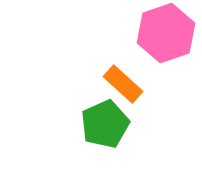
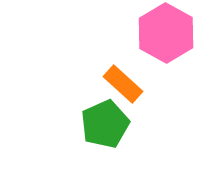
pink hexagon: rotated 12 degrees counterclockwise
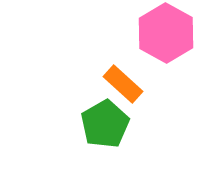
green pentagon: rotated 6 degrees counterclockwise
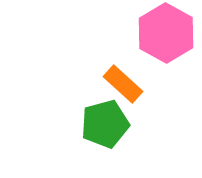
green pentagon: rotated 15 degrees clockwise
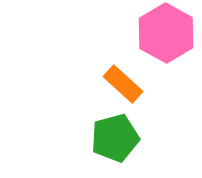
green pentagon: moved 10 px right, 14 px down
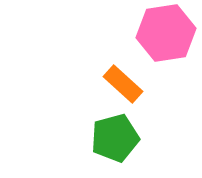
pink hexagon: rotated 22 degrees clockwise
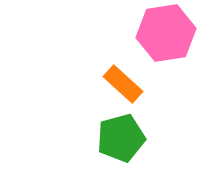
green pentagon: moved 6 px right
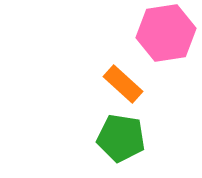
green pentagon: rotated 24 degrees clockwise
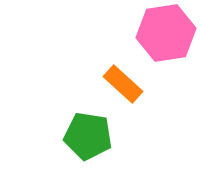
green pentagon: moved 33 px left, 2 px up
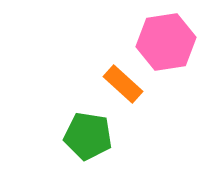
pink hexagon: moved 9 px down
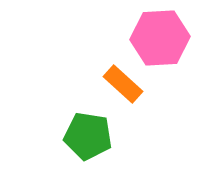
pink hexagon: moved 6 px left, 4 px up; rotated 6 degrees clockwise
